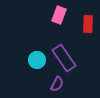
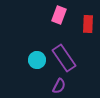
purple semicircle: moved 2 px right, 2 px down
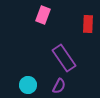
pink rectangle: moved 16 px left
cyan circle: moved 9 px left, 25 px down
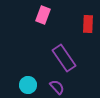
purple semicircle: moved 2 px left, 1 px down; rotated 70 degrees counterclockwise
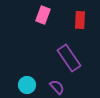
red rectangle: moved 8 px left, 4 px up
purple rectangle: moved 5 px right
cyan circle: moved 1 px left
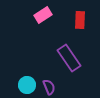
pink rectangle: rotated 36 degrees clockwise
purple semicircle: moved 8 px left; rotated 21 degrees clockwise
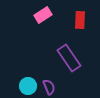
cyan circle: moved 1 px right, 1 px down
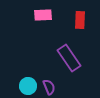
pink rectangle: rotated 30 degrees clockwise
